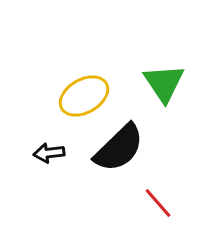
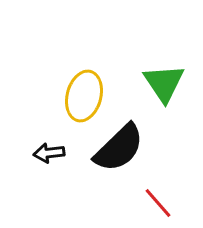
yellow ellipse: rotated 45 degrees counterclockwise
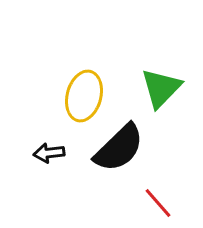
green triangle: moved 3 px left, 5 px down; rotated 18 degrees clockwise
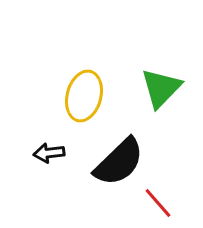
black semicircle: moved 14 px down
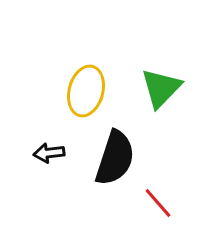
yellow ellipse: moved 2 px right, 5 px up
black semicircle: moved 4 px left, 4 px up; rotated 28 degrees counterclockwise
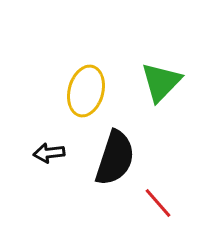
green triangle: moved 6 px up
